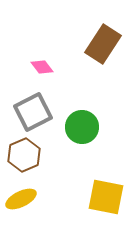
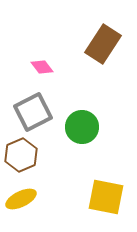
brown hexagon: moved 3 px left
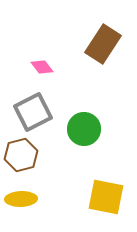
green circle: moved 2 px right, 2 px down
brown hexagon: rotated 8 degrees clockwise
yellow ellipse: rotated 24 degrees clockwise
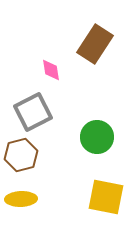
brown rectangle: moved 8 px left
pink diamond: moved 9 px right, 3 px down; rotated 30 degrees clockwise
green circle: moved 13 px right, 8 px down
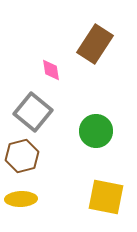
gray square: rotated 24 degrees counterclockwise
green circle: moved 1 px left, 6 px up
brown hexagon: moved 1 px right, 1 px down
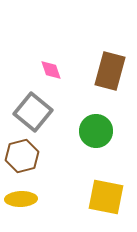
brown rectangle: moved 15 px right, 27 px down; rotated 18 degrees counterclockwise
pink diamond: rotated 10 degrees counterclockwise
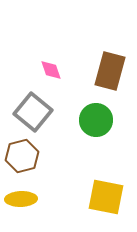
green circle: moved 11 px up
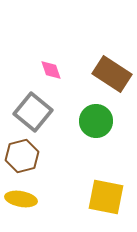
brown rectangle: moved 2 px right, 3 px down; rotated 72 degrees counterclockwise
green circle: moved 1 px down
yellow ellipse: rotated 12 degrees clockwise
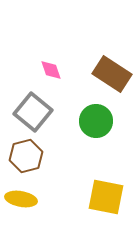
brown hexagon: moved 4 px right
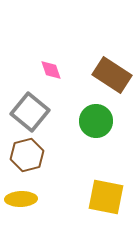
brown rectangle: moved 1 px down
gray square: moved 3 px left
brown hexagon: moved 1 px right, 1 px up
yellow ellipse: rotated 12 degrees counterclockwise
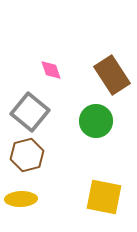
brown rectangle: rotated 24 degrees clockwise
yellow square: moved 2 px left
